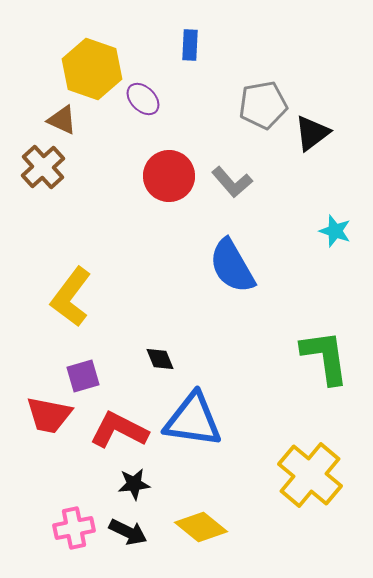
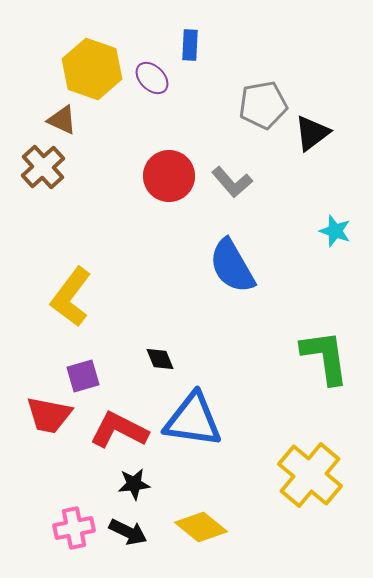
purple ellipse: moved 9 px right, 21 px up
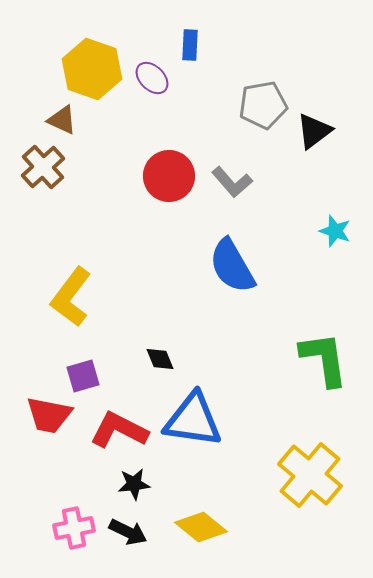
black triangle: moved 2 px right, 2 px up
green L-shape: moved 1 px left, 2 px down
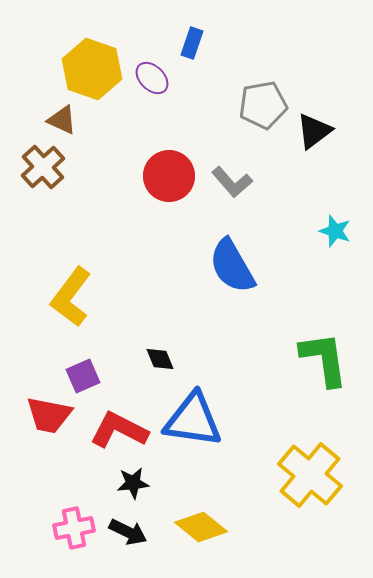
blue rectangle: moved 2 px right, 2 px up; rotated 16 degrees clockwise
purple square: rotated 8 degrees counterclockwise
black star: moved 1 px left, 1 px up
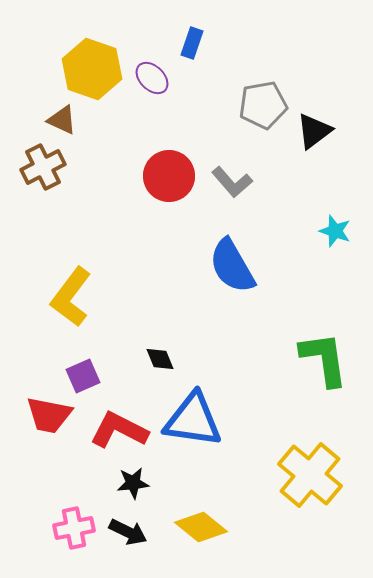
brown cross: rotated 15 degrees clockwise
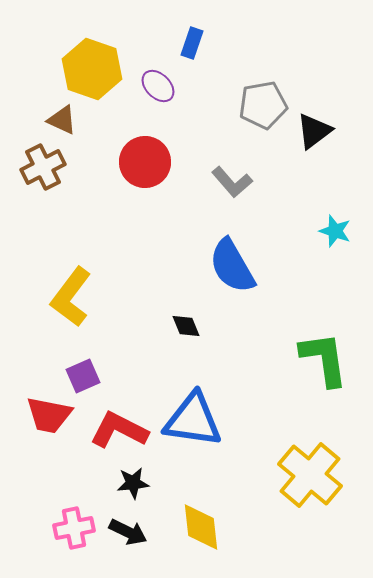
purple ellipse: moved 6 px right, 8 px down
red circle: moved 24 px left, 14 px up
black diamond: moved 26 px right, 33 px up
yellow diamond: rotated 45 degrees clockwise
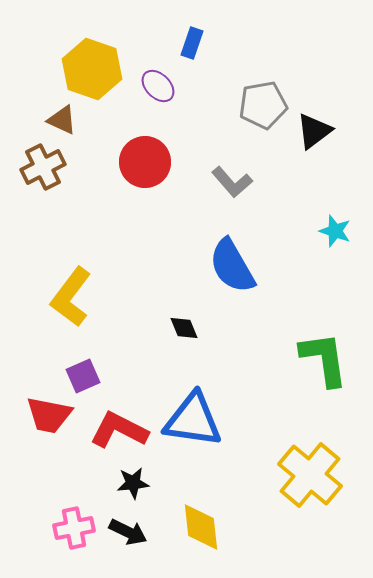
black diamond: moved 2 px left, 2 px down
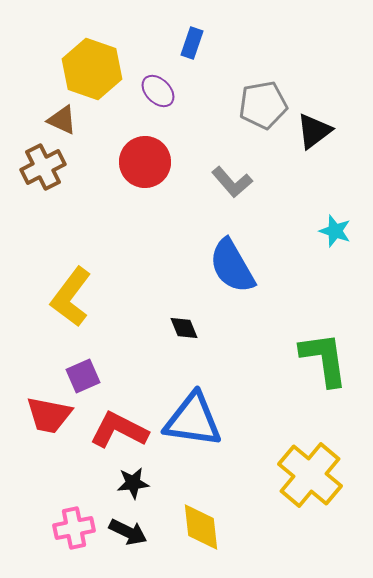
purple ellipse: moved 5 px down
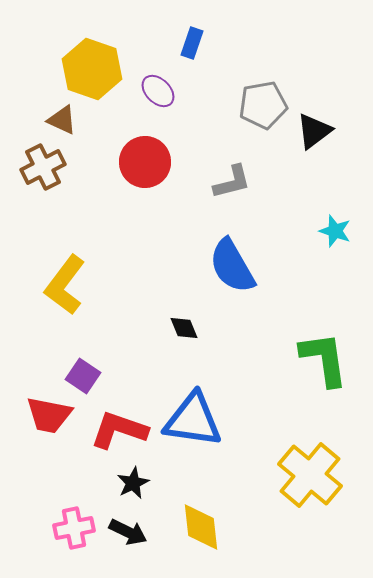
gray L-shape: rotated 63 degrees counterclockwise
yellow L-shape: moved 6 px left, 12 px up
purple square: rotated 32 degrees counterclockwise
red L-shape: rotated 8 degrees counterclockwise
black star: rotated 20 degrees counterclockwise
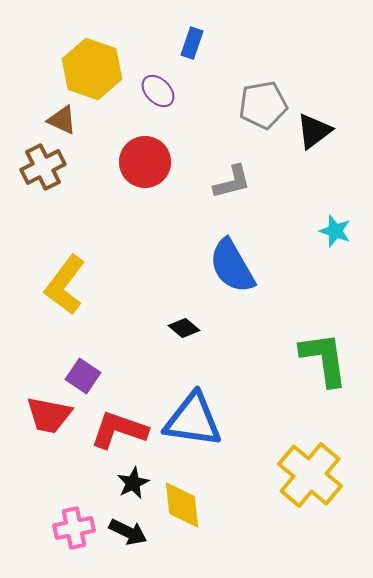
black diamond: rotated 28 degrees counterclockwise
yellow diamond: moved 19 px left, 22 px up
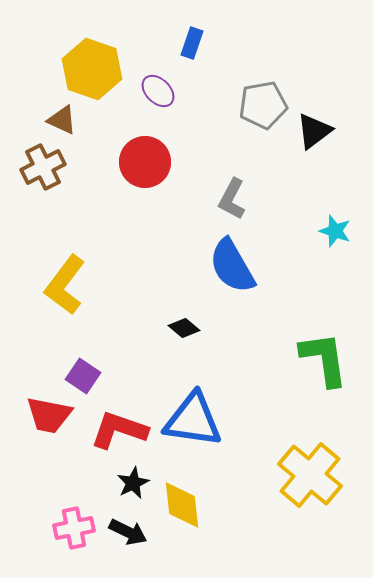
gray L-shape: moved 17 px down; rotated 132 degrees clockwise
